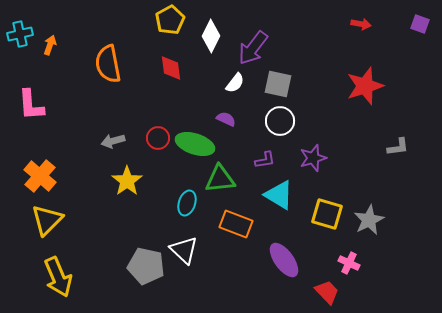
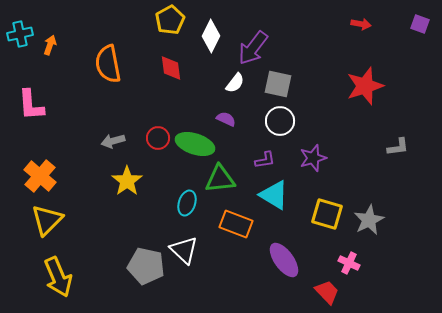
cyan triangle: moved 5 px left
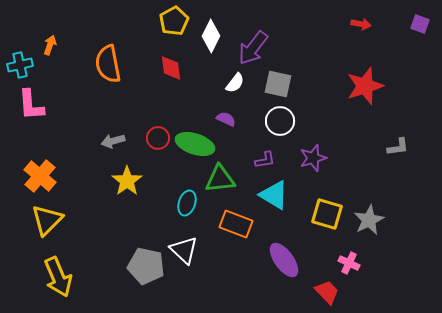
yellow pentagon: moved 4 px right, 1 px down
cyan cross: moved 31 px down
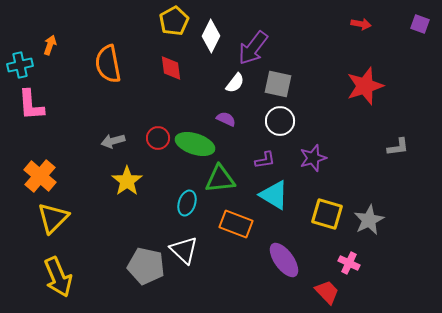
yellow triangle: moved 6 px right, 2 px up
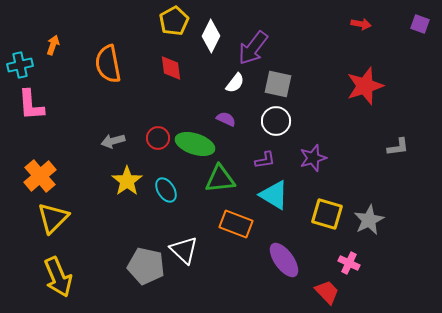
orange arrow: moved 3 px right
white circle: moved 4 px left
orange cross: rotated 8 degrees clockwise
cyan ellipse: moved 21 px left, 13 px up; rotated 50 degrees counterclockwise
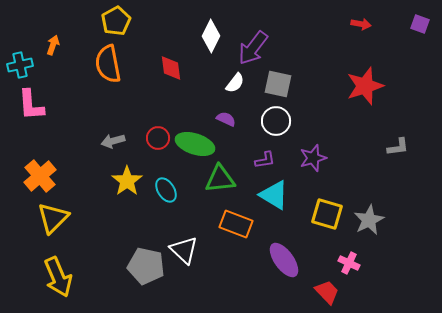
yellow pentagon: moved 58 px left
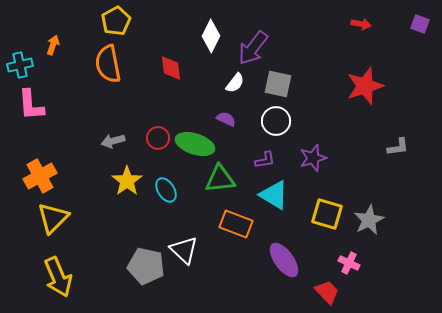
orange cross: rotated 12 degrees clockwise
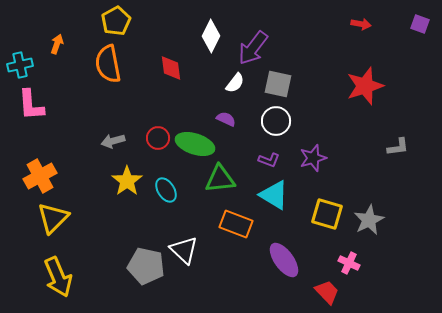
orange arrow: moved 4 px right, 1 px up
purple L-shape: moved 4 px right; rotated 30 degrees clockwise
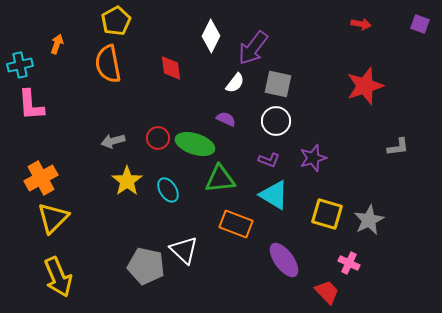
orange cross: moved 1 px right, 2 px down
cyan ellipse: moved 2 px right
